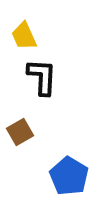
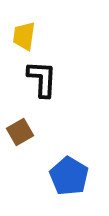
yellow trapezoid: rotated 32 degrees clockwise
black L-shape: moved 2 px down
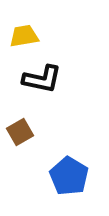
yellow trapezoid: rotated 72 degrees clockwise
black L-shape: rotated 99 degrees clockwise
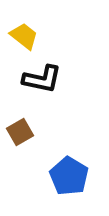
yellow trapezoid: rotated 48 degrees clockwise
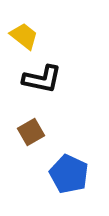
brown square: moved 11 px right
blue pentagon: moved 2 px up; rotated 6 degrees counterclockwise
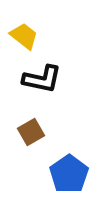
blue pentagon: rotated 12 degrees clockwise
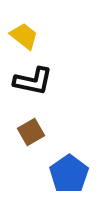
black L-shape: moved 9 px left, 2 px down
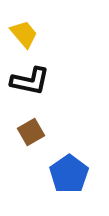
yellow trapezoid: moved 2 px up; rotated 12 degrees clockwise
black L-shape: moved 3 px left
